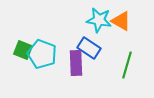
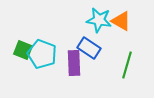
purple rectangle: moved 2 px left
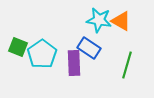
green square: moved 5 px left, 3 px up
cyan pentagon: rotated 16 degrees clockwise
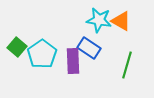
green square: moved 1 px left; rotated 18 degrees clockwise
purple rectangle: moved 1 px left, 2 px up
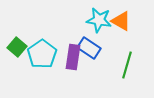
purple rectangle: moved 4 px up; rotated 10 degrees clockwise
